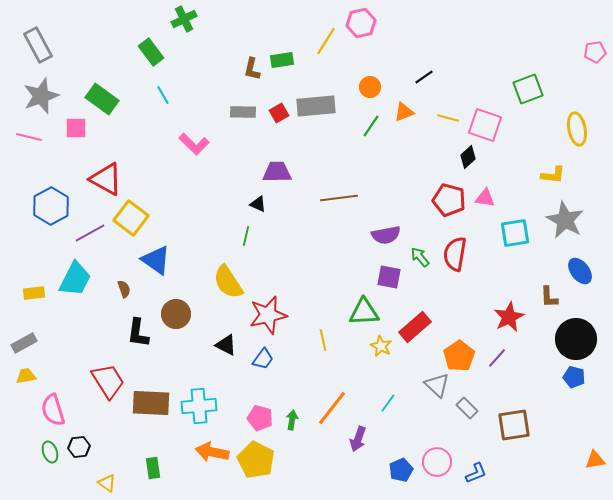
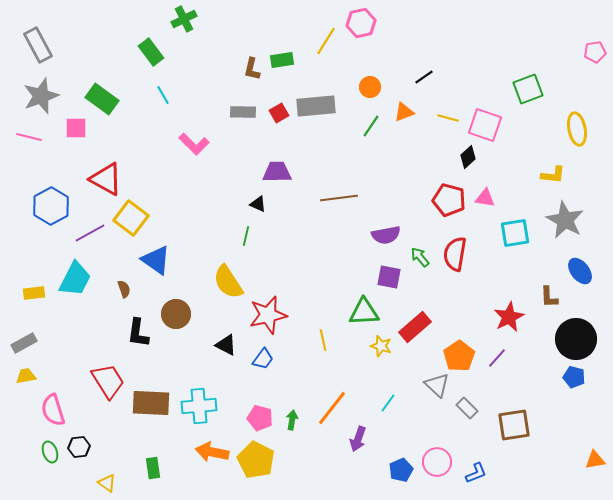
yellow star at (381, 346): rotated 10 degrees counterclockwise
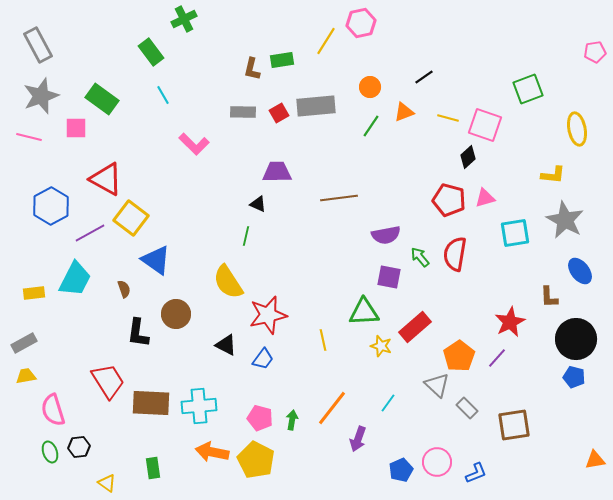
pink triangle at (485, 198): rotated 25 degrees counterclockwise
red star at (509, 317): moved 1 px right, 5 px down
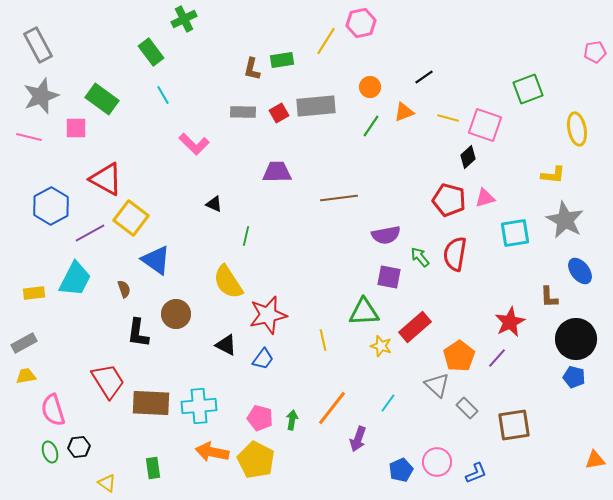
black triangle at (258, 204): moved 44 px left
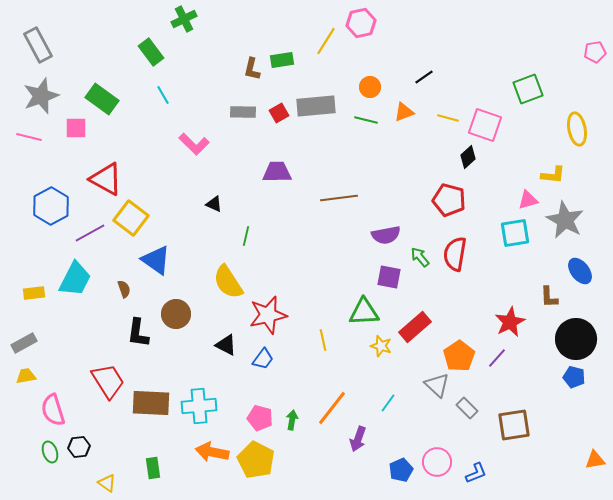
green line at (371, 126): moved 5 px left, 6 px up; rotated 70 degrees clockwise
pink triangle at (485, 198): moved 43 px right, 2 px down
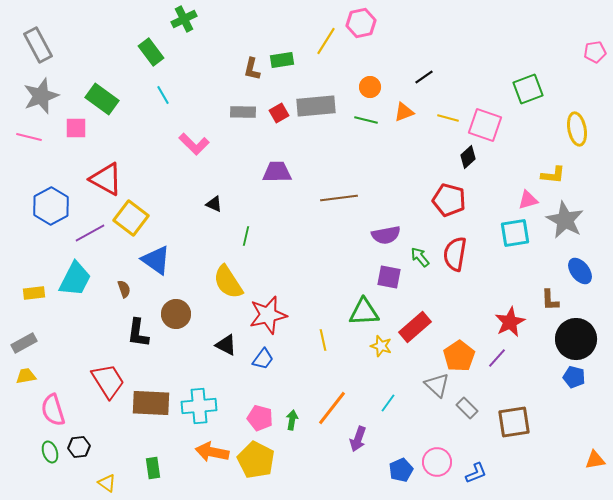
brown L-shape at (549, 297): moved 1 px right, 3 px down
brown square at (514, 425): moved 3 px up
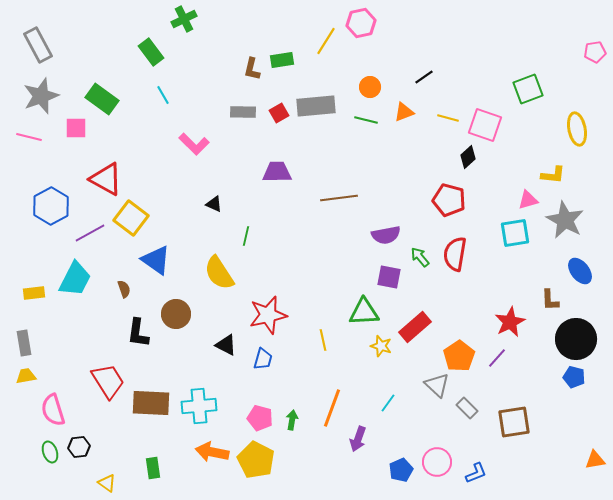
yellow semicircle at (228, 282): moved 9 px left, 9 px up
gray rectangle at (24, 343): rotated 70 degrees counterclockwise
blue trapezoid at (263, 359): rotated 20 degrees counterclockwise
orange line at (332, 408): rotated 18 degrees counterclockwise
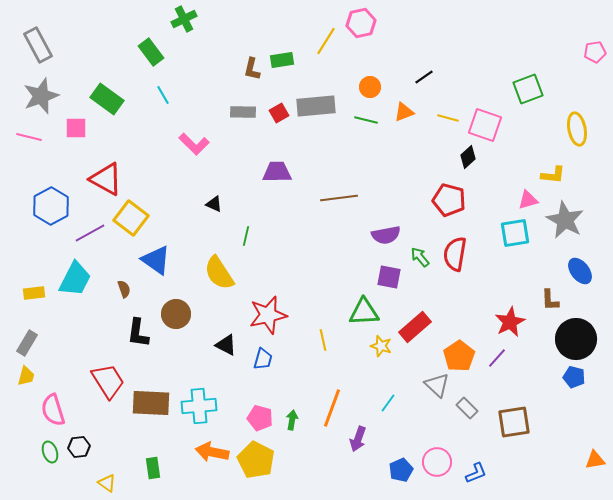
green rectangle at (102, 99): moved 5 px right
gray rectangle at (24, 343): moved 3 px right; rotated 40 degrees clockwise
yellow trapezoid at (26, 376): rotated 115 degrees clockwise
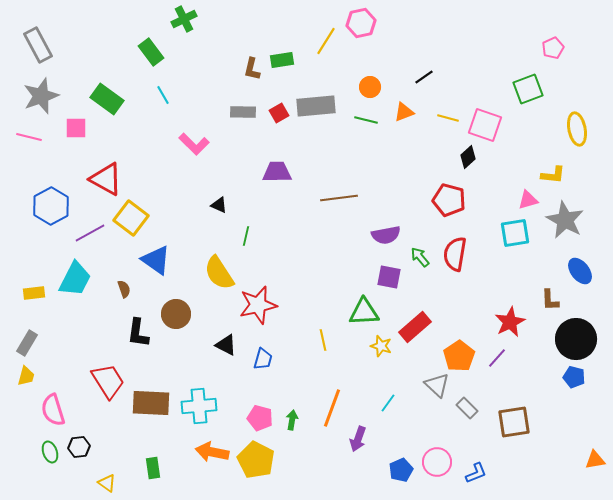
pink pentagon at (595, 52): moved 42 px left, 4 px up; rotated 15 degrees counterclockwise
black triangle at (214, 204): moved 5 px right, 1 px down
red star at (268, 315): moved 10 px left, 10 px up
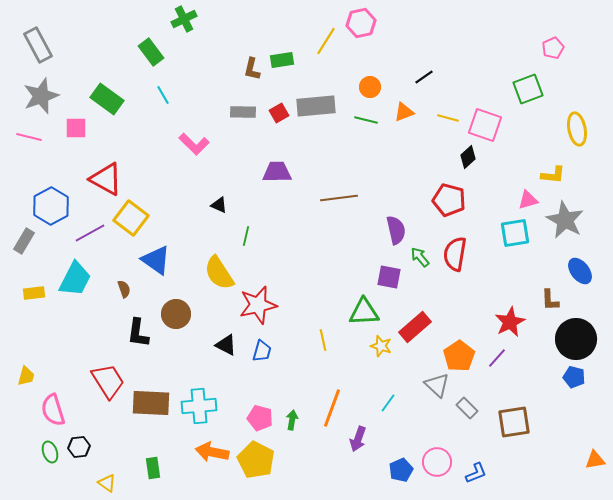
purple semicircle at (386, 235): moved 10 px right, 5 px up; rotated 92 degrees counterclockwise
gray rectangle at (27, 343): moved 3 px left, 102 px up
blue trapezoid at (263, 359): moved 1 px left, 8 px up
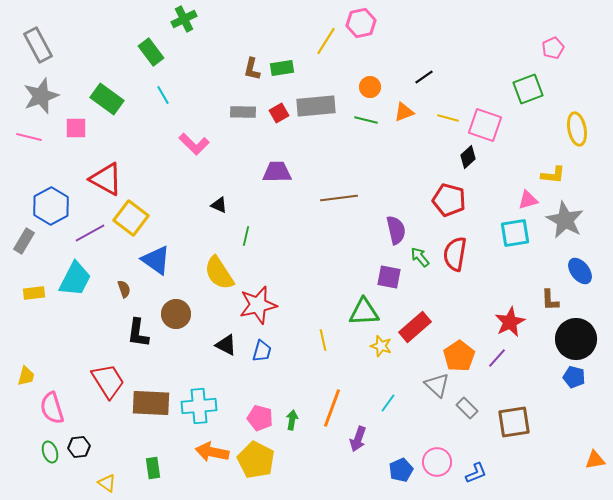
green rectangle at (282, 60): moved 8 px down
pink semicircle at (53, 410): moved 1 px left, 2 px up
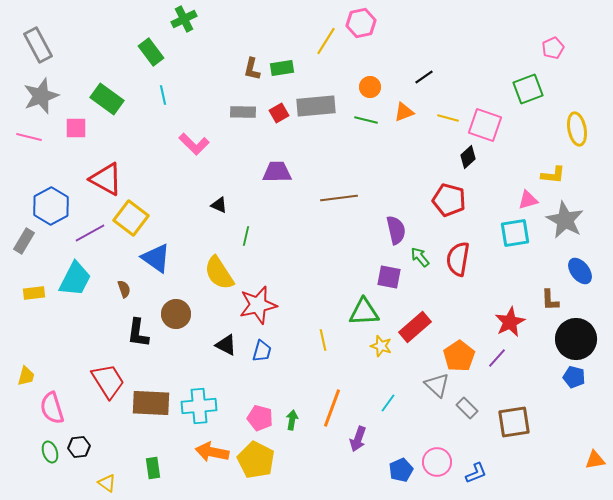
cyan line at (163, 95): rotated 18 degrees clockwise
red semicircle at (455, 254): moved 3 px right, 5 px down
blue triangle at (156, 260): moved 2 px up
